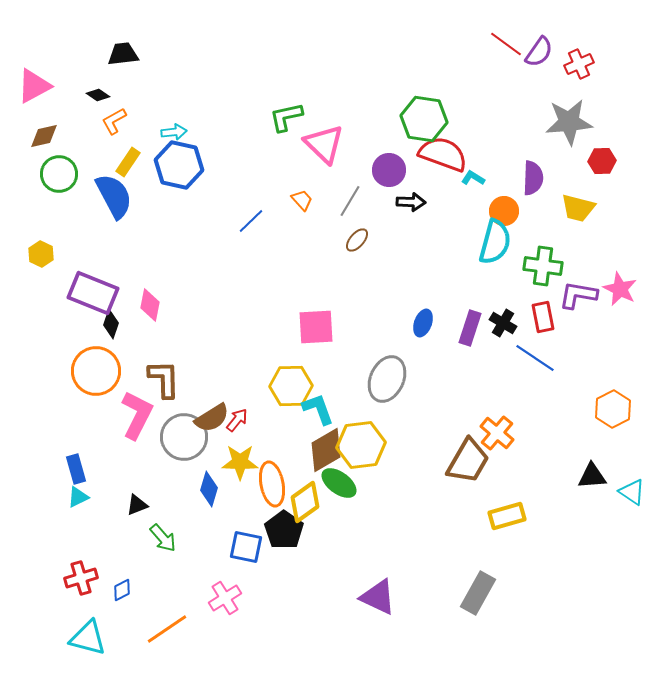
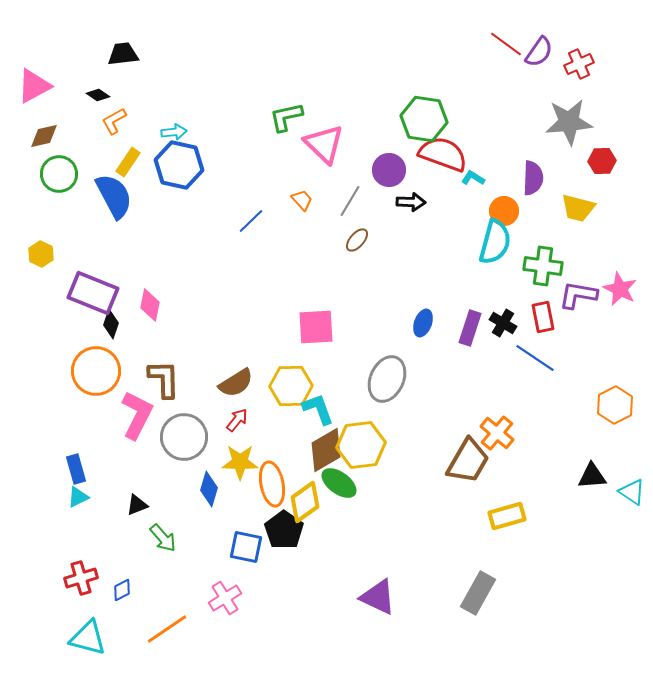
orange hexagon at (613, 409): moved 2 px right, 4 px up
brown semicircle at (212, 418): moved 24 px right, 35 px up
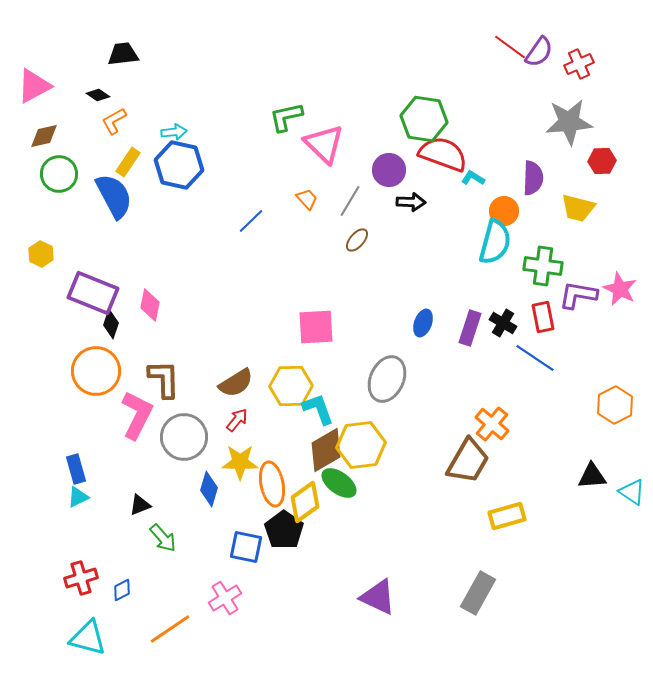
red line at (506, 44): moved 4 px right, 3 px down
orange trapezoid at (302, 200): moved 5 px right, 1 px up
orange cross at (497, 433): moved 5 px left, 9 px up
black triangle at (137, 505): moved 3 px right
orange line at (167, 629): moved 3 px right
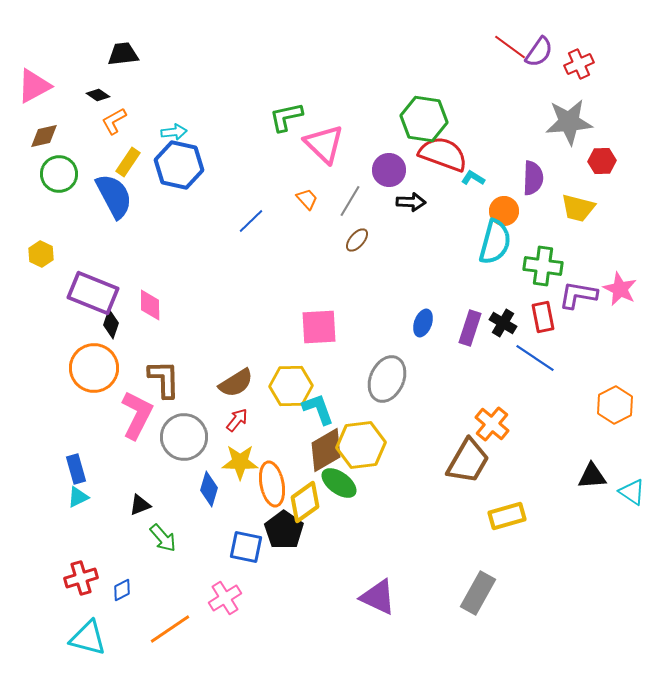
pink diamond at (150, 305): rotated 12 degrees counterclockwise
pink square at (316, 327): moved 3 px right
orange circle at (96, 371): moved 2 px left, 3 px up
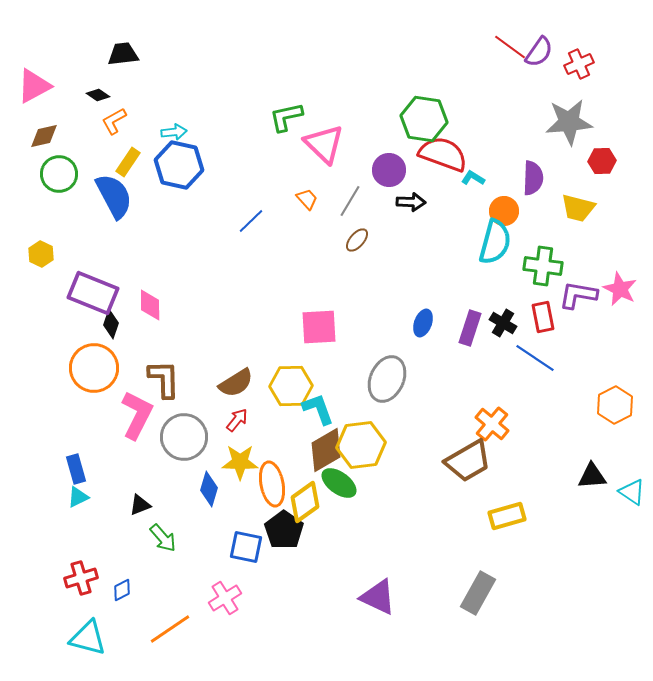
brown trapezoid at (468, 461): rotated 30 degrees clockwise
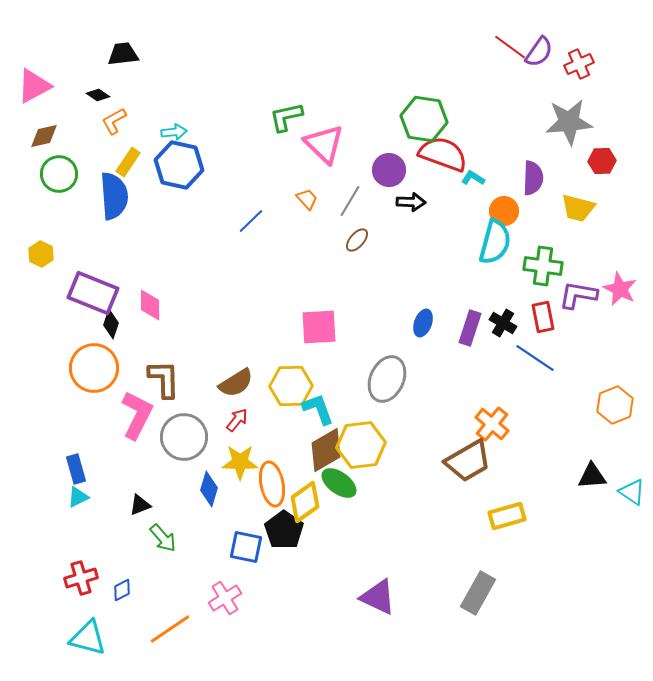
blue semicircle at (114, 196): rotated 24 degrees clockwise
orange hexagon at (615, 405): rotated 6 degrees clockwise
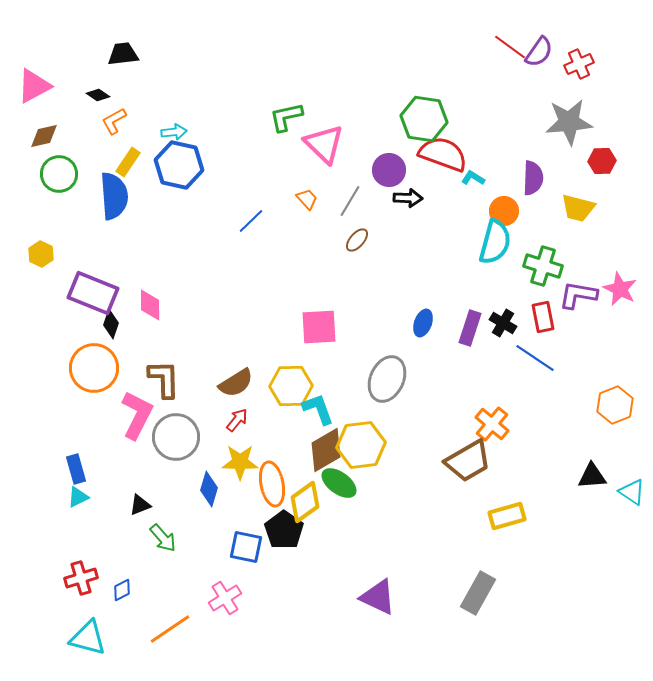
black arrow at (411, 202): moved 3 px left, 4 px up
green cross at (543, 266): rotated 9 degrees clockwise
gray circle at (184, 437): moved 8 px left
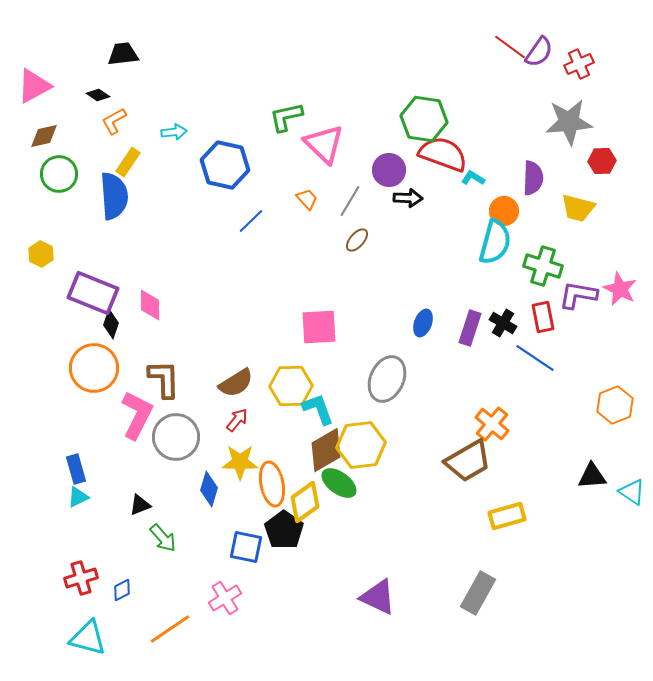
blue hexagon at (179, 165): moved 46 px right
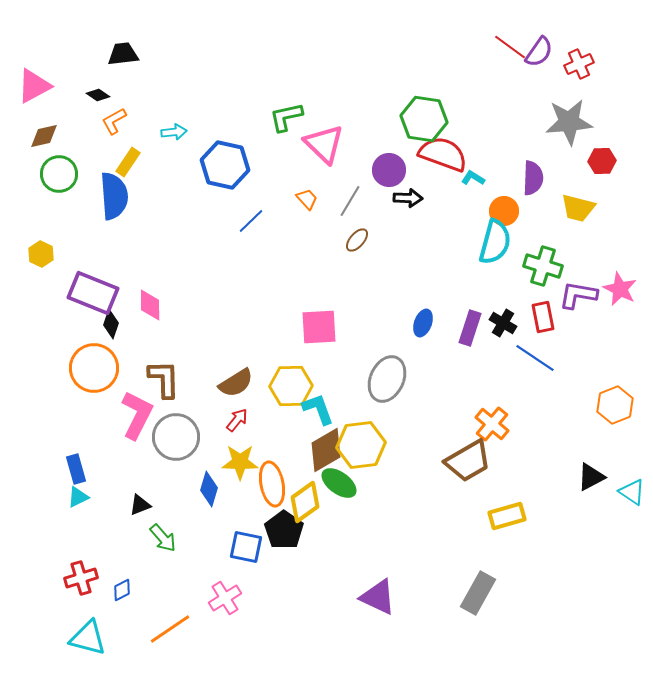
black triangle at (592, 476): moved 1 px left, 1 px down; rotated 24 degrees counterclockwise
